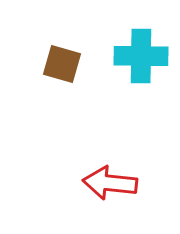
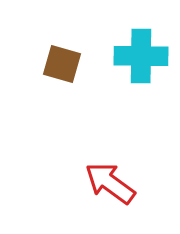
red arrow: rotated 30 degrees clockwise
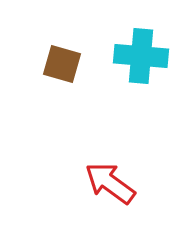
cyan cross: rotated 4 degrees clockwise
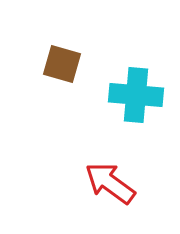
cyan cross: moved 5 px left, 39 px down
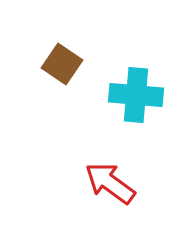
brown square: rotated 18 degrees clockwise
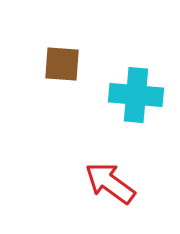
brown square: rotated 30 degrees counterclockwise
